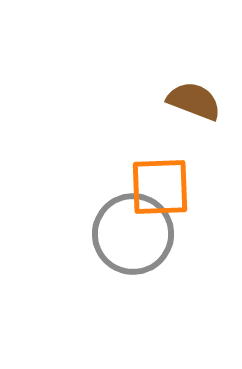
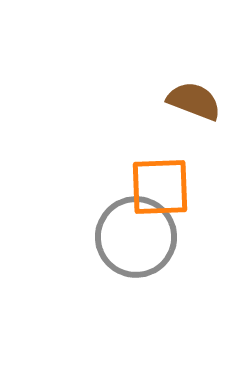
gray circle: moved 3 px right, 3 px down
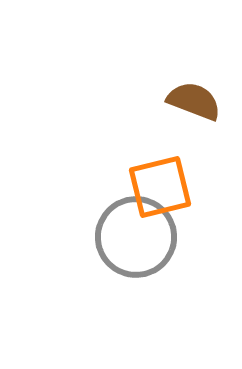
orange square: rotated 12 degrees counterclockwise
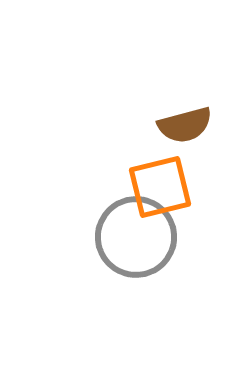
brown semicircle: moved 9 px left, 24 px down; rotated 144 degrees clockwise
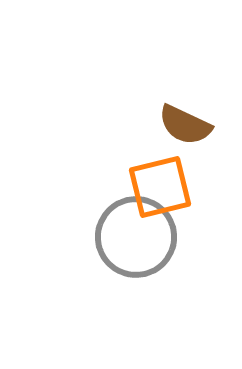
brown semicircle: rotated 40 degrees clockwise
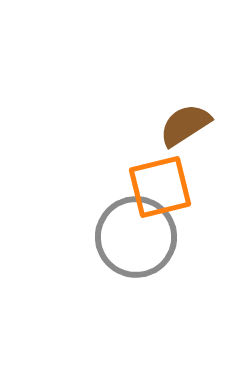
brown semicircle: rotated 122 degrees clockwise
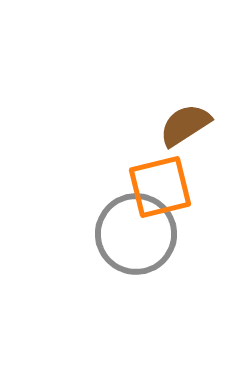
gray circle: moved 3 px up
